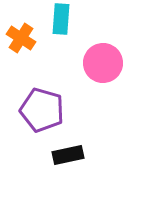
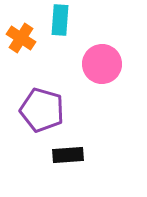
cyan rectangle: moved 1 px left, 1 px down
pink circle: moved 1 px left, 1 px down
black rectangle: rotated 8 degrees clockwise
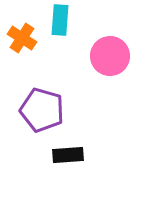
orange cross: moved 1 px right
pink circle: moved 8 px right, 8 px up
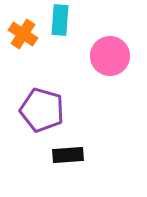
orange cross: moved 1 px right, 4 px up
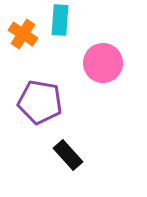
pink circle: moved 7 px left, 7 px down
purple pentagon: moved 2 px left, 8 px up; rotated 6 degrees counterclockwise
black rectangle: rotated 52 degrees clockwise
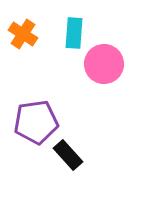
cyan rectangle: moved 14 px right, 13 px down
pink circle: moved 1 px right, 1 px down
purple pentagon: moved 4 px left, 20 px down; rotated 18 degrees counterclockwise
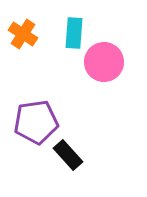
pink circle: moved 2 px up
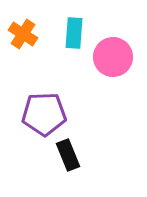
pink circle: moved 9 px right, 5 px up
purple pentagon: moved 8 px right, 8 px up; rotated 6 degrees clockwise
black rectangle: rotated 20 degrees clockwise
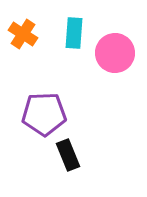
pink circle: moved 2 px right, 4 px up
